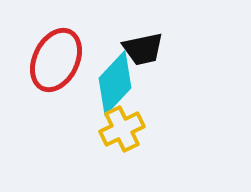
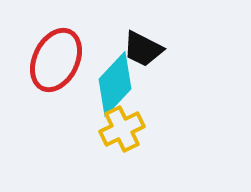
black trapezoid: rotated 39 degrees clockwise
cyan diamond: moved 1 px down
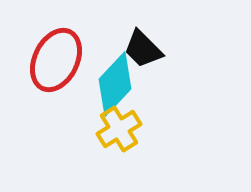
black trapezoid: rotated 18 degrees clockwise
yellow cross: moved 3 px left; rotated 6 degrees counterclockwise
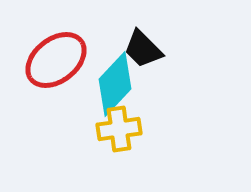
red ellipse: rotated 26 degrees clockwise
yellow cross: rotated 24 degrees clockwise
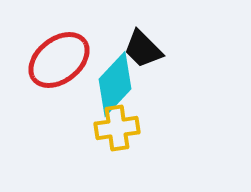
red ellipse: moved 3 px right
yellow cross: moved 2 px left, 1 px up
